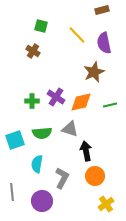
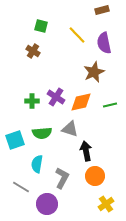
gray line: moved 9 px right, 5 px up; rotated 54 degrees counterclockwise
purple circle: moved 5 px right, 3 px down
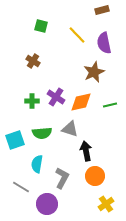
brown cross: moved 10 px down
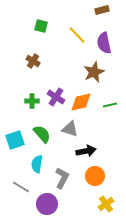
green semicircle: moved 1 px down; rotated 126 degrees counterclockwise
black arrow: rotated 90 degrees clockwise
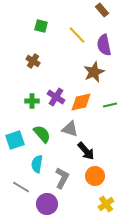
brown rectangle: rotated 64 degrees clockwise
purple semicircle: moved 2 px down
black arrow: rotated 60 degrees clockwise
